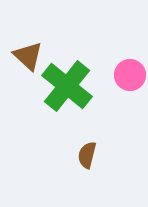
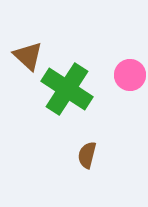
green cross: moved 3 px down; rotated 6 degrees counterclockwise
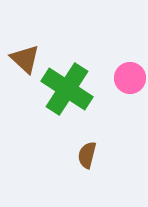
brown triangle: moved 3 px left, 3 px down
pink circle: moved 3 px down
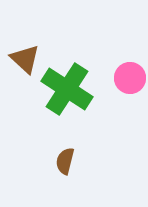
brown semicircle: moved 22 px left, 6 px down
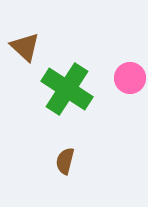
brown triangle: moved 12 px up
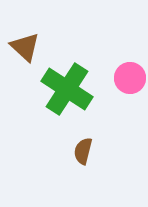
brown semicircle: moved 18 px right, 10 px up
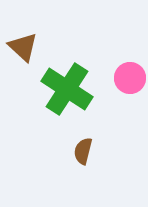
brown triangle: moved 2 px left
